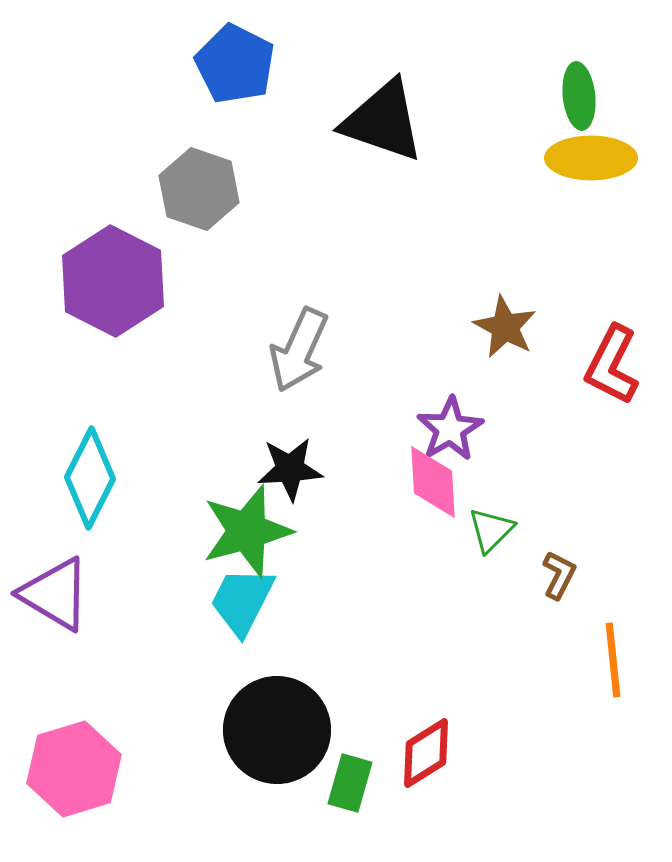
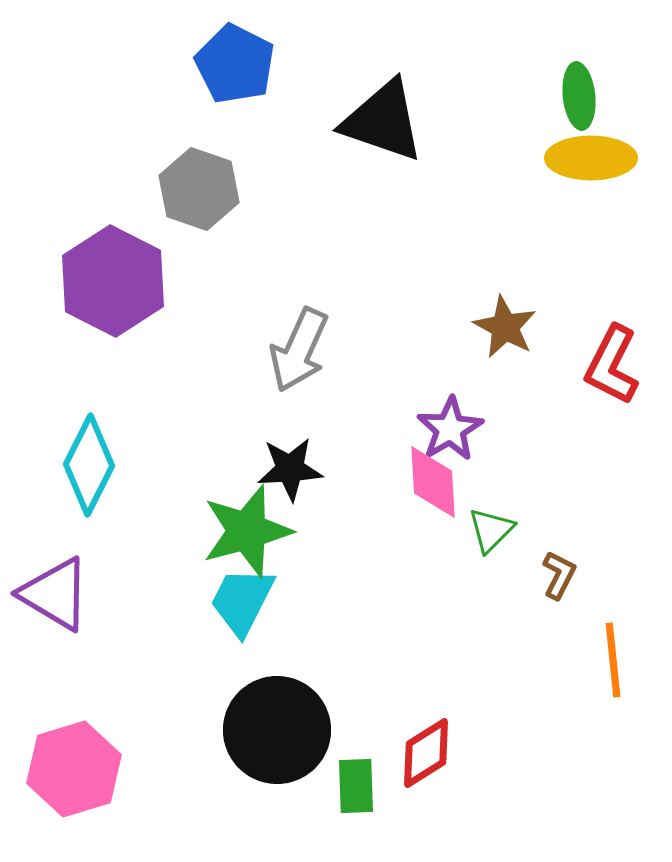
cyan diamond: moved 1 px left, 13 px up
green rectangle: moved 6 px right, 3 px down; rotated 18 degrees counterclockwise
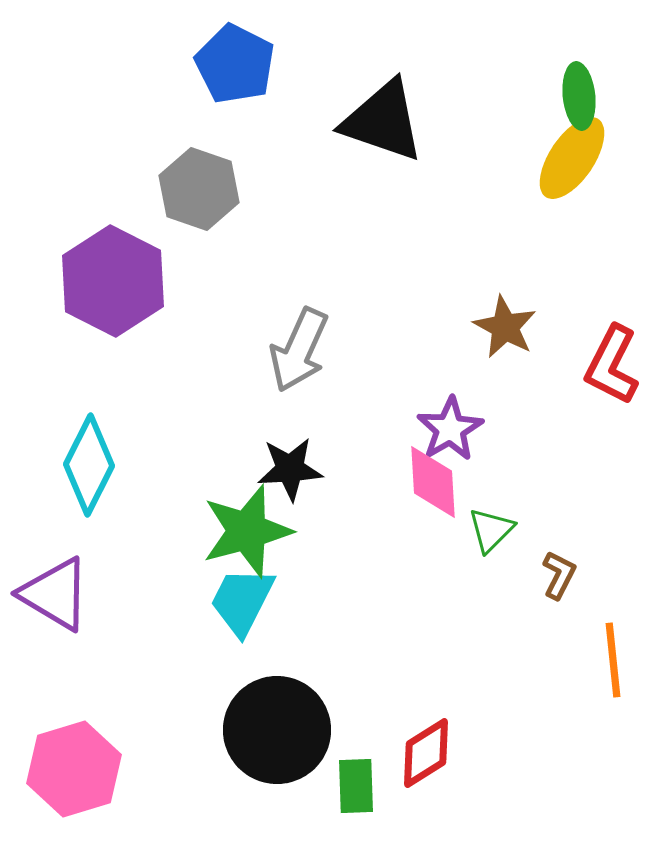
yellow ellipse: moved 19 px left; rotated 56 degrees counterclockwise
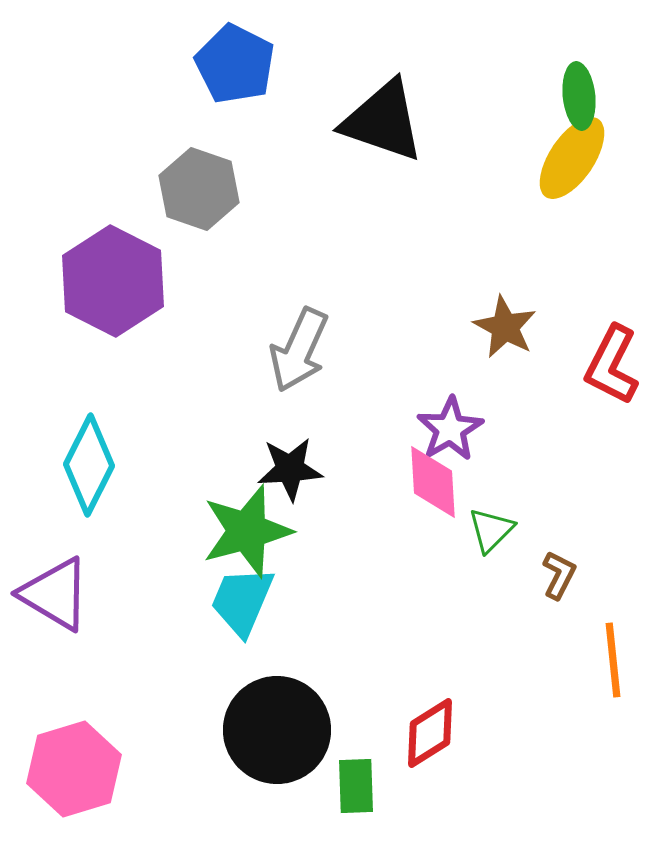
cyan trapezoid: rotated 4 degrees counterclockwise
red diamond: moved 4 px right, 20 px up
